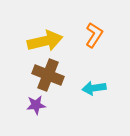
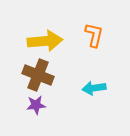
orange L-shape: rotated 20 degrees counterclockwise
yellow arrow: rotated 8 degrees clockwise
brown cross: moved 10 px left
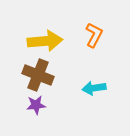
orange L-shape: rotated 15 degrees clockwise
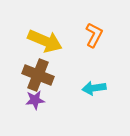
yellow arrow: rotated 28 degrees clockwise
purple star: moved 1 px left, 5 px up
